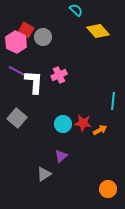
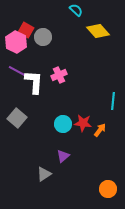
orange arrow: rotated 24 degrees counterclockwise
purple triangle: moved 2 px right
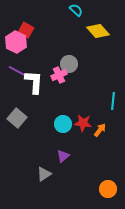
gray circle: moved 26 px right, 27 px down
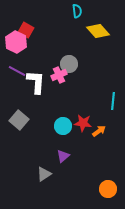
cyan semicircle: moved 1 px right, 1 px down; rotated 40 degrees clockwise
white L-shape: moved 2 px right
gray square: moved 2 px right, 2 px down
cyan circle: moved 2 px down
orange arrow: moved 1 px left, 1 px down; rotated 16 degrees clockwise
